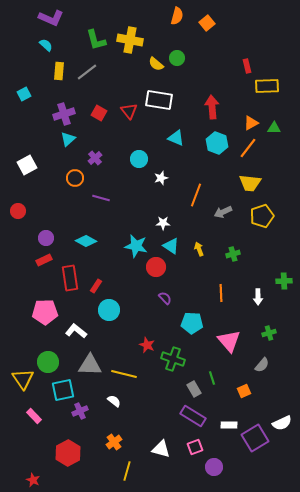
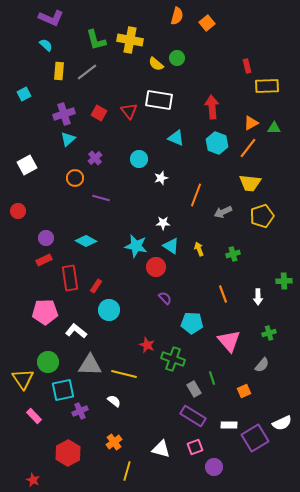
orange line at (221, 293): moved 2 px right, 1 px down; rotated 18 degrees counterclockwise
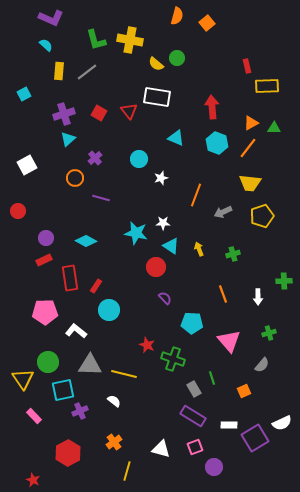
white rectangle at (159, 100): moved 2 px left, 3 px up
cyan star at (136, 246): moved 13 px up
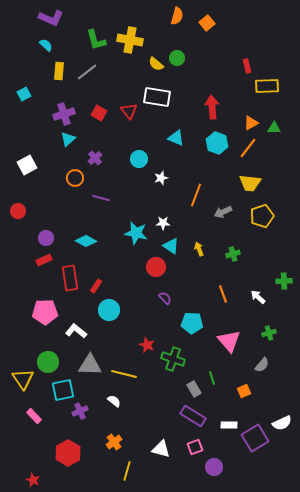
white arrow at (258, 297): rotated 133 degrees clockwise
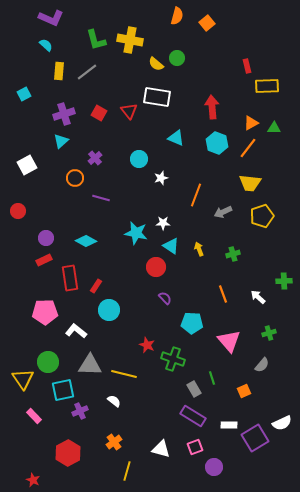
cyan triangle at (68, 139): moved 7 px left, 2 px down
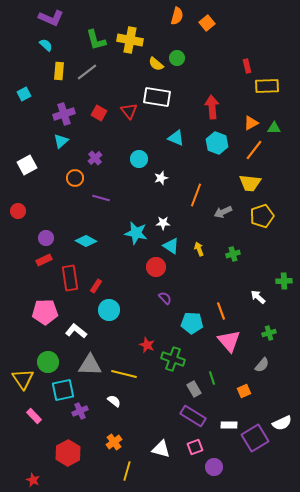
orange line at (248, 148): moved 6 px right, 2 px down
orange line at (223, 294): moved 2 px left, 17 px down
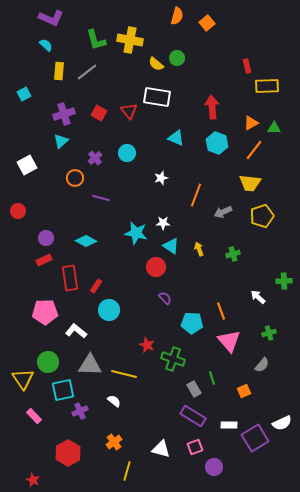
cyan circle at (139, 159): moved 12 px left, 6 px up
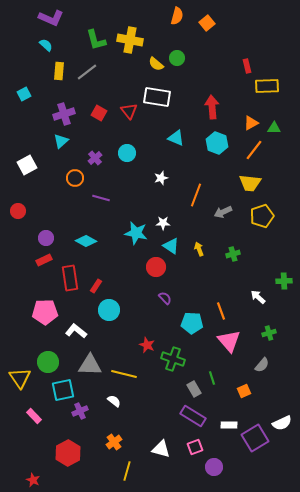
yellow triangle at (23, 379): moved 3 px left, 1 px up
